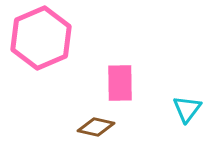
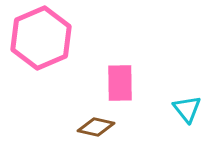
cyan triangle: rotated 16 degrees counterclockwise
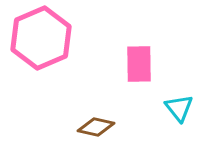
pink rectangle: moved 19 px right, 19 px up
cyan triangle: moved 8 px left, 1 px up
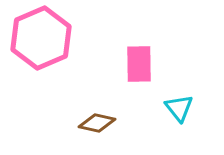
brown diamond: moved 1 px right, 4 px up
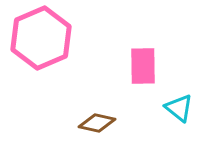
pink rectangle: moved 4 px right, 2 px down
cyan triangle: rotated 12 degrees counterclockwise
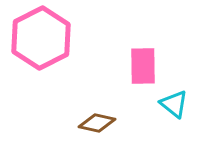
pink hexagon: rotated 4 degrees counterclockwise
cyan triangle: moved 5 px left, 4 px up
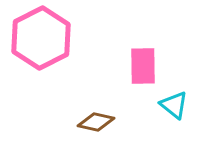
cyan triangle: moved 1 px down
brown diamond: moved 1 px left, 1 px up
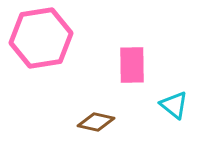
pink hexagon: rotated 18 degrees clockwise
pink rectangle: moved 11 px left, 1 px up
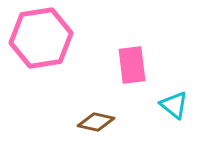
pink rectangle: rotated 6 degrees counterclockwise
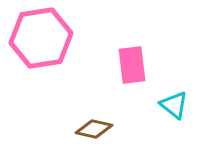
brown diamond: moved 2 px left, 7 px down
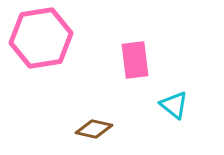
pink rectangle: moved 3 px right, 5 px up
